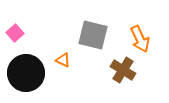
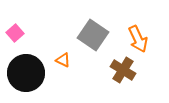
gray square: rotated 20 degrees clockwise
orange arrow: moved 2 px left
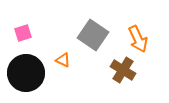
pink square: moved 8 px right; rotated 24 degrees clockwise
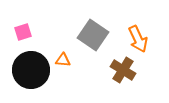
pink square: moved 1 px up
orange triangle: rotated 21 degrees counterclockwise
black circle: moved 5 px right, 3 px up
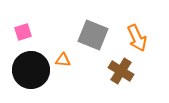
gray square: rotated 12 degrees counterclockwise
orange arrow: moved 1 px left, 1 px up
brown cross: moved 2 px left, 1 px down
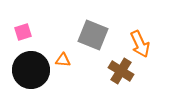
orange arrow: moved 3 px right, 6 px down
